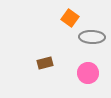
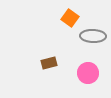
gray ellipse: moved 1 px right, 1 px up
brown rectangle: moved 4 px right
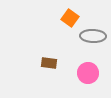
brown rectangle: rotated 21 degrees clockwise
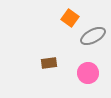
gray ellipse: rotated 30 degrees counterclockwise
brown rectangle: rotated 14 degrees counterclockwise
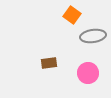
orange square: moved 2 px right, 3 px up
gray ellipse: rotated 20 degrees clockwise
